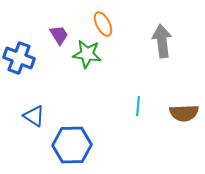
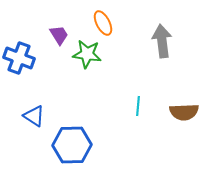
orange ellipse: moved 1 px up
brown semicircle: moved 1 px up
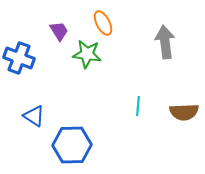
purple trapezoid: moved 4 px up
gray arrow: moved 3 px right, 1 px down
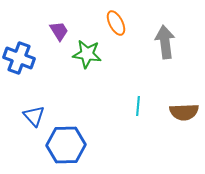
orange ellipse: moved 13 px right
blue triangle: rotated 15 degrees clockwise
blue hexagon: moved 6 px left
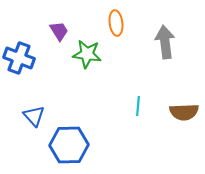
orange ellipse: rotated 20 degrees clockwise
blue hexagon: moved 3 px right
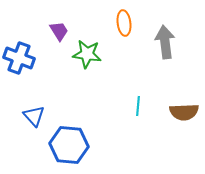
orange ellipse: moved 8 px right
blue hexagon: rotated 6 degrees clockwise
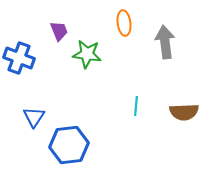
purple trapezoid: rotated 10 degrees clockwise
cyan line: moved 2 px left
blue triangle: moved 1 px down; rotated 15 degrees clockwise
blue hexagon: rotated 12 degrees counterclockwise
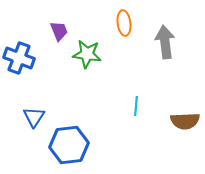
brown semicircle: moved 1 px right, 9 px down
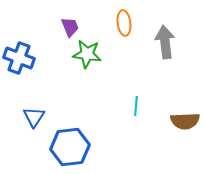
purple trapezoid: moved 11 px right, 4 px up
blue hexagon: moved 1 px right, 2 px down
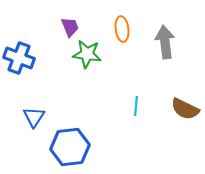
orange ellipse: moved 2 px left, 6 px down
brown semicircle: moved 12 px up; rotated 28 degrees clockwise
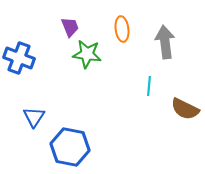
cyan line: moved 13 px right, 20 px up
blue hexagon: rotated 18 degrees clockwise
